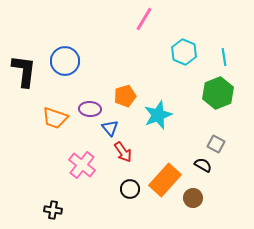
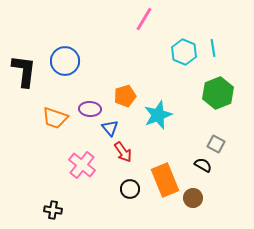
cyan line: moved 11 px left, 9 px up
orange rectangle: rotated 64 degrees counterclockwise
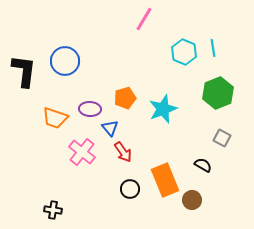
orange pentagon: moved 2 px down
cyan star: moved 5 px right, 6 px up
gray square: moved 6 px right, 6 px up
pink cross: moved 13 px up
brown circle: moved 1 px left, 2 px down
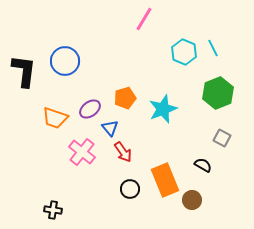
cyan line: rotated 18 degrees counterclockwise
purple ellipse: rotated 40 degrees counterclockwise
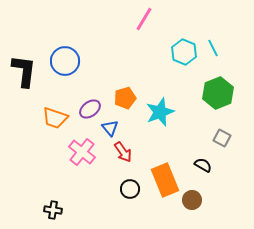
cyan star: moved 3 px left, 3 px down
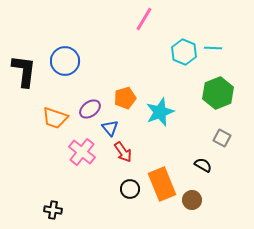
cyan line: rotated 60 degrees counterclockwise
orange rectangle: moved 3 px left, 4 px down
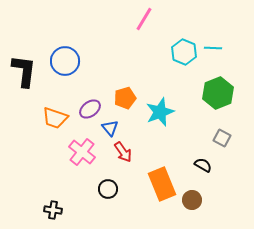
black circle: moved 22 px left
